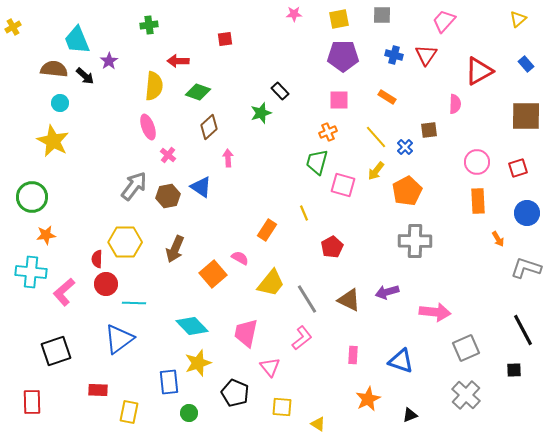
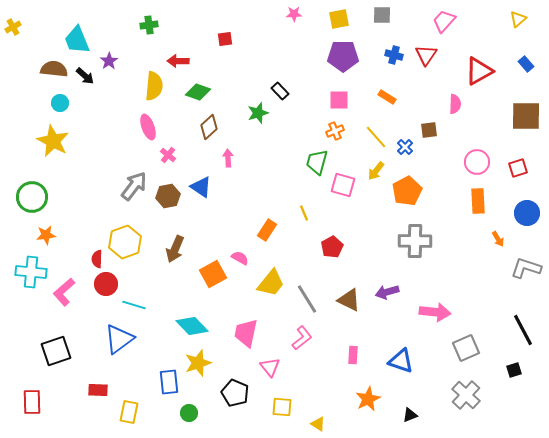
green star at (261, 113): moved 3 px left
orange cross at (328, 132): moved 7 px right, 1 px up
yellow hexagon at (125, 242): rotated 20 degrees counterclockwise
orange square at (213, 274): rotated 12 degrees clockwise
cyan line at (134, 303): moved 2 px down; rotated 15 degrees clockwise
black square at (514, 370): rotated 14 degrees counterclockwise
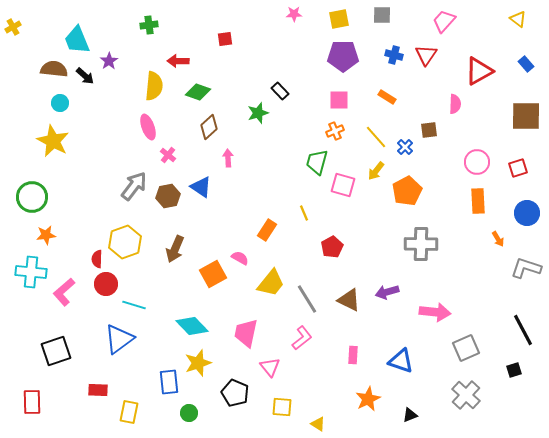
yellow triangle at (518, 19): rotated 42 degrees counterclockwise
gray cross at (415, 241): moved 6 px right, 3 px down
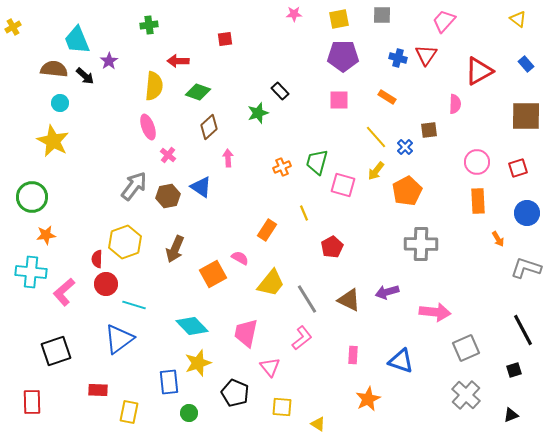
blue cross at (394, 55): moved 4 px right, 3 px down
orange cross at (335, 131): moved 53 px left, 36 px down
black triangle at (410, 415): moved 101 px right
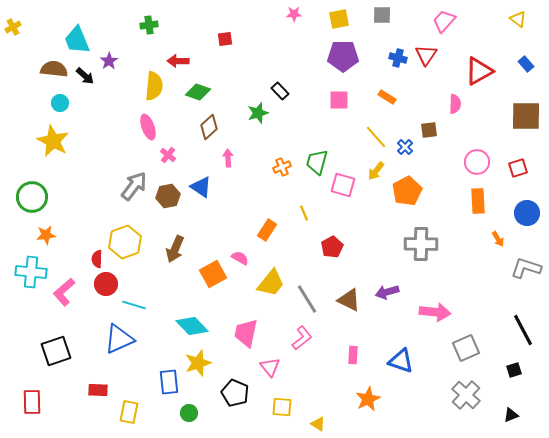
blue triangle at (119, 339): rotated 12 degrees clockwise
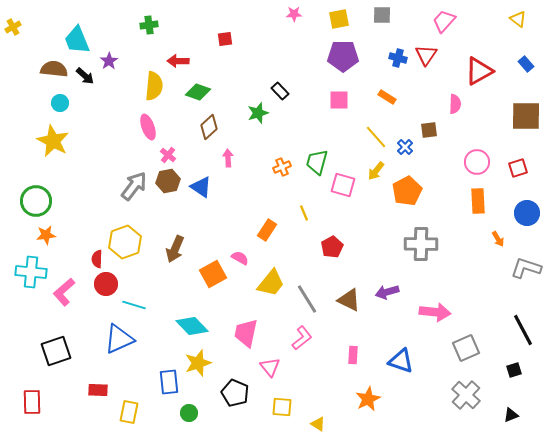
brown hexagon at (168, 196): moved 15 px up
green circle at (32, 197): moved 4 px right, 4 px down
